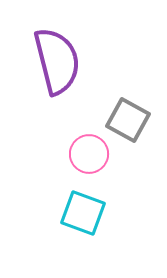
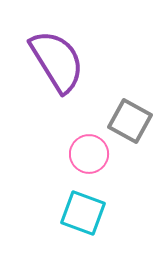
purple semicircle: rotated 18 degrees counterclockwise
gray square: moved 2 px right, 1 px down
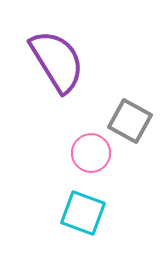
pink circle: moved 2 px right, 1 px up
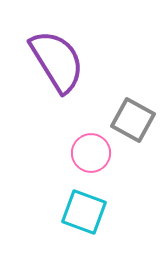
gray square: moved 3 px right, 1 px up
cyan square: moved 1 px right, 1 px up
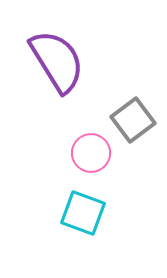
gray square: rotated 24 degrees clockwise
cyan square: moved 1 px left, 1 px down
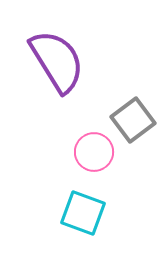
pink circle: moved 3 px right, 1 px up
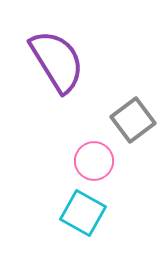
pink circle: moved 9 px down
cyan square: rotated 9 degrees clockwise
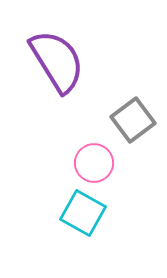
pink circle: moved 2 px down
